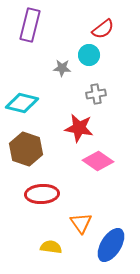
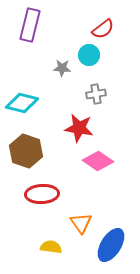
brown hexagon: moved 2 px down
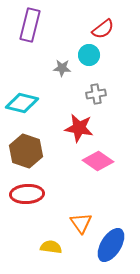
red ellipse: moved 15 px left
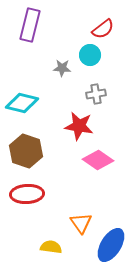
cyan circle: moved 1 px right
red star: moved 2 px up
pink diamond: moved 1 px up
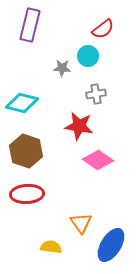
cyan circle: moved 2 px left, 1 px down
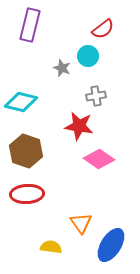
gray star: rotated 18 degrees clockwise
gray cross: moved 2 px down
cyan diamond: moved 1 px left, 1 px up
pink diamond: moved 1 px right, 1 px up
